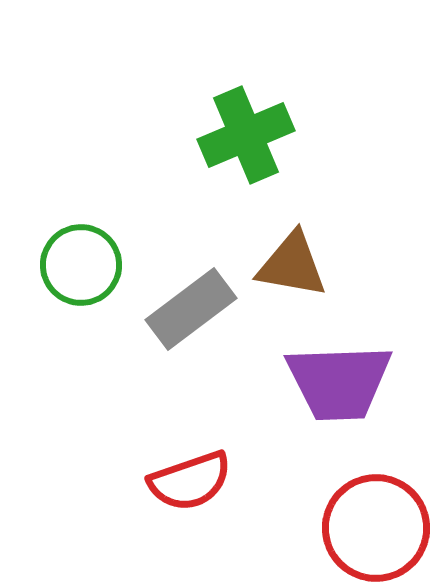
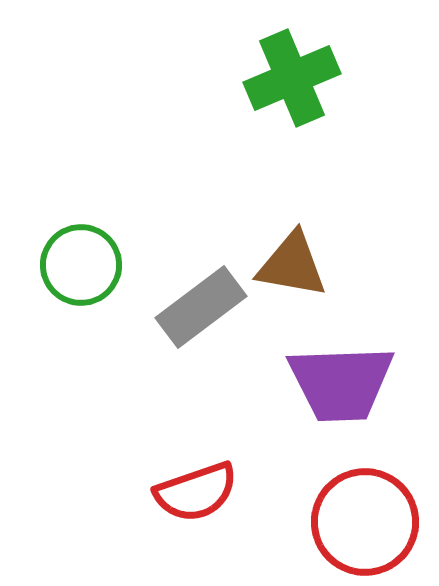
green cross: moved 46 px right, 57 px up
gray rectangle: moved 10 px right, 2 px up
purple trapezoid: moved 2 px right, 1 px down
red semicircle: moved 6 px right, 11 px down
red circle: moved 11 px left, 6 px up
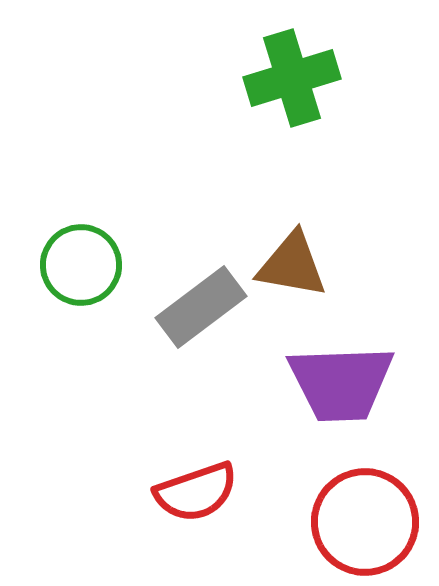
green cross: rotated 6 degrees clockwise
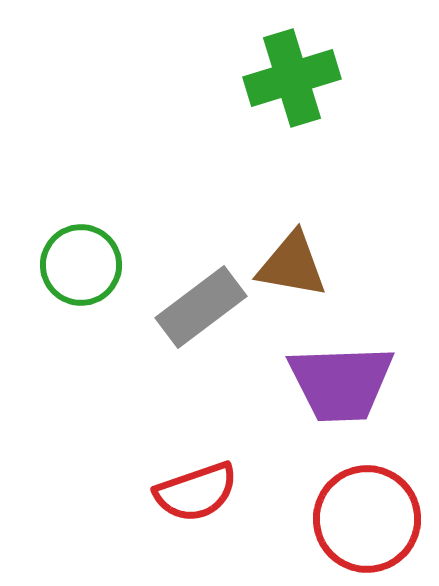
red circle: moved 2 px right, 3 px up
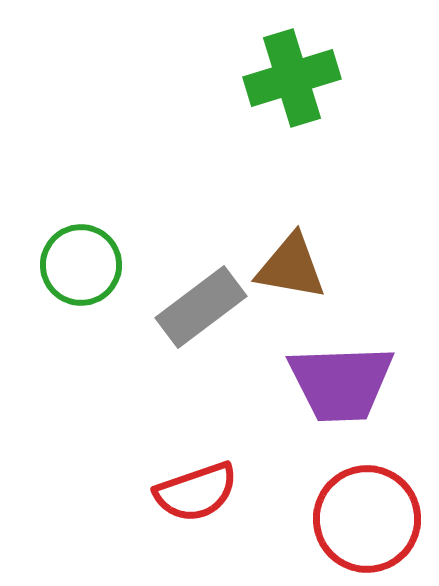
brown triangle: moved 1 px left, 2 px down
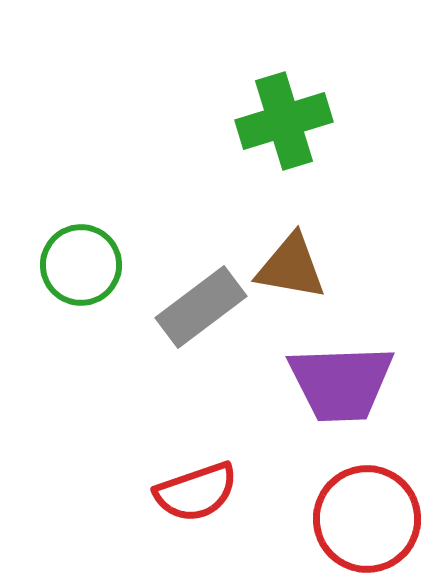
green cross: moved 8 px left, 43 px down
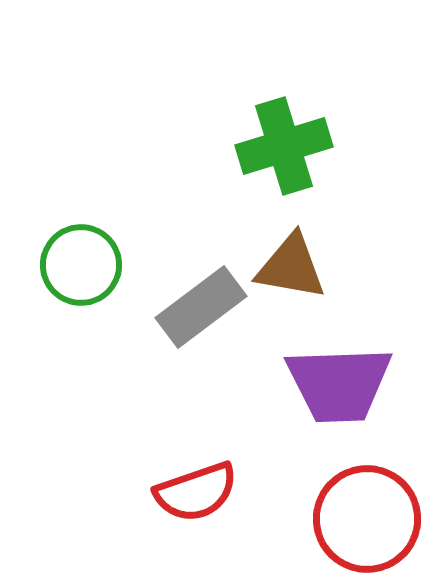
green cross: moved 25 px down
purple trapezoid: moved 2 px left, 1 px down
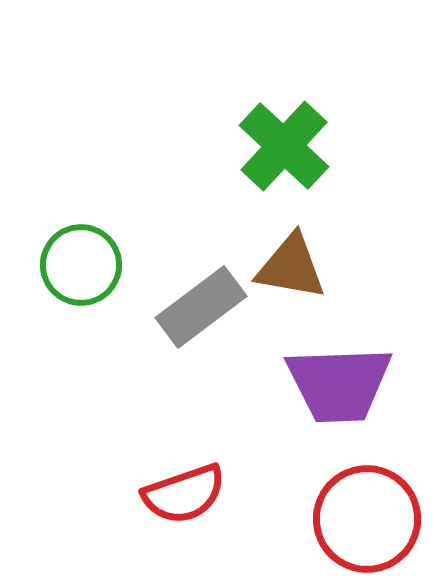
green cross: rotated 30 degrees counterclockwise
red semicircle: moved 12 px left, 2 px down
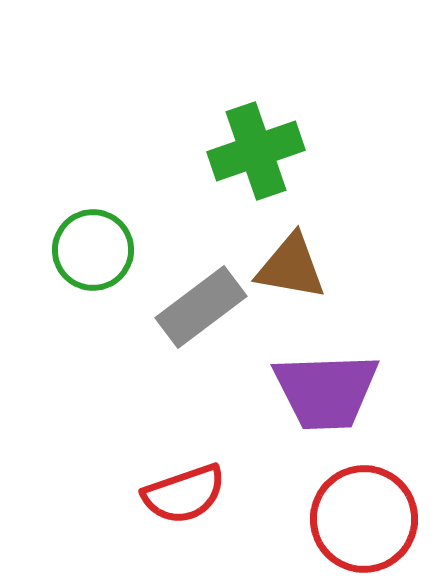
green cross: moved 28 px left, 5 px down; rotated 28 degrees clockwise
green circle: moved 12 px right, 15 px up
purple trapezoid: moved 13 px left, 7 px down
red circle: moved 3 px left
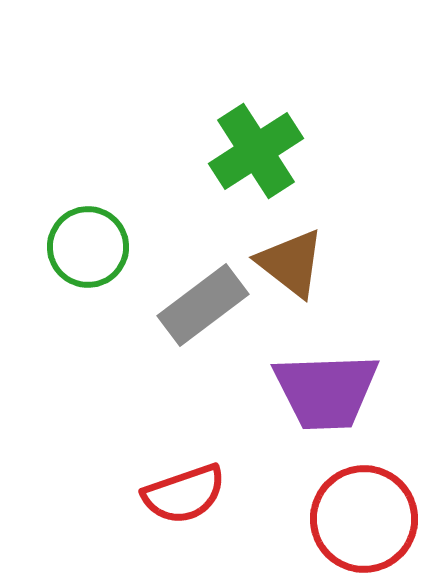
green cross: rotated 14 degrees counterclockwise
green circle: moved 5 px left, 3 px up
brown triangle: moved 4 px up; rotated 28 degrees clockwise
gray rectangle: moved 2 px right, 2 px up
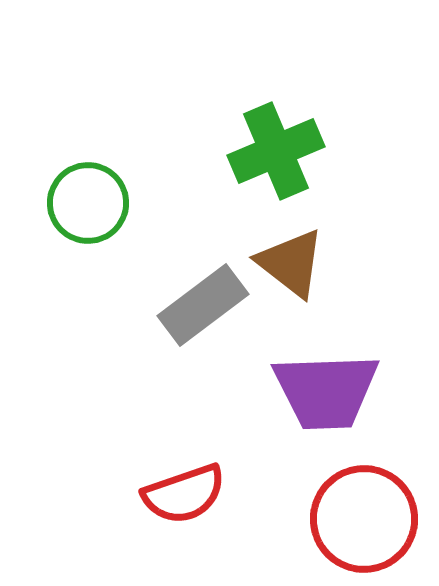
green cross: moved 20 px right; rotated 10 degrees clockwise
green circle: moved 44 px up
